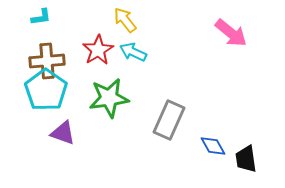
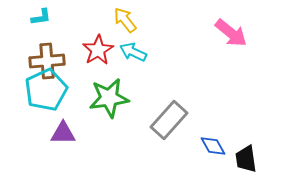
cyan pentagon: rotated 12 degrees clockwise
gray rectangle: rotated 18 degrees clockwise
purple triangle: rotated 20 degrees counterclockwise
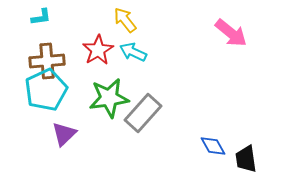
gray rectangle: moved 26 px left, 7 px up
purple triangle: moved 1 px right, 1 px down; rotated 44 degrees counterclockwise
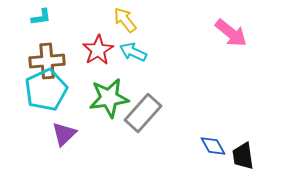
black trapezoid: moved 3 px left, 3 px up
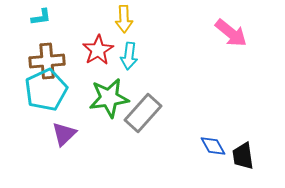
yellow arrow: moved 1 px left, 1 px up; rotated 144 degrees counterclockwise
cyan arrow: moved 4 px left, 4 px down; rotated 108 degrees counterclockwise
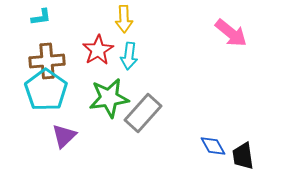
cyan pentagon: rotated 12 degrees counterclockwise
purple triangle: moved 2 px down
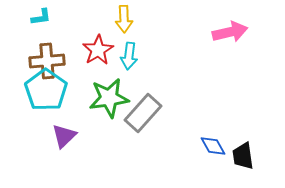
pink arrow: moved 1 px left, 1 px up; rotated 52 degrees counterclockwise
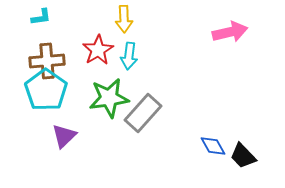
black trapezoid: rotated 36 degrees counterclockwise
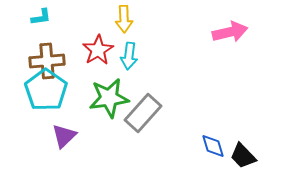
blue diamond: rotated 12 degrees clockwise
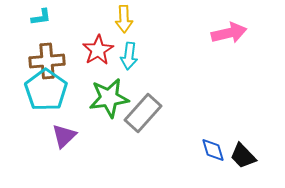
pink arrow: moved 1 px left, 1 px down
blue diamond: moved 4 px down
